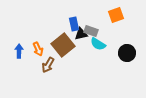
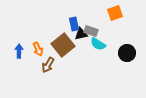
orange square: moved 1 px left, 2 px up
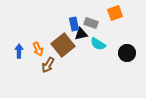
gray rectangle: moved 8 px up
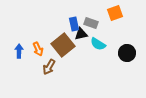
brown arrow: moved 1 px right, 2 px down
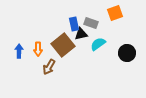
cyan semicircle: rotated 112 degrees clockwise
orange arrow: rotated 24 degrees clockwise
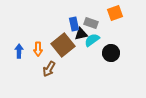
cyan semicircle: moved 6 px left, 4 px up
black circle: moved 16 px left
brown arrow: moved 2 px down
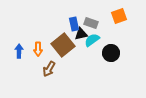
orange square: moved 4 px right, 3 px down
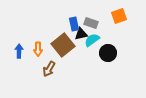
black circle: moved 3 px left
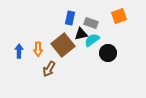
blue rectangle: moved 4 px left, 6 px up; rotated 24 degrees clockwise
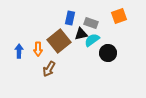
brown square: moved 4 px left, 4 px up
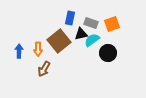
orange square: moved 7 px left, 8 px down
brown arrow: moved 5 px left
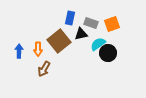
cyan semicircle: moved 6 px right, 4 px down
